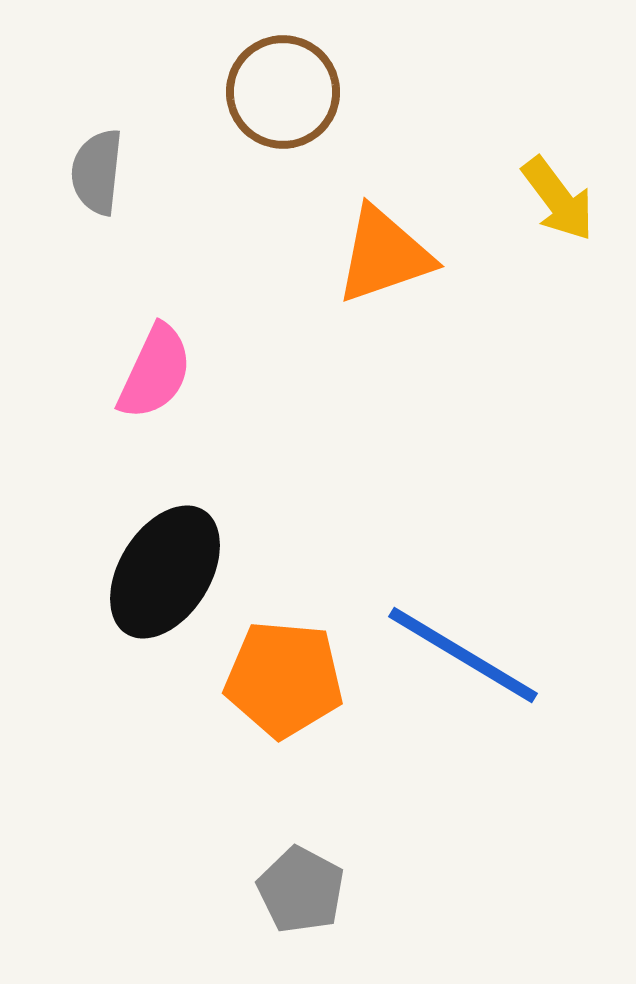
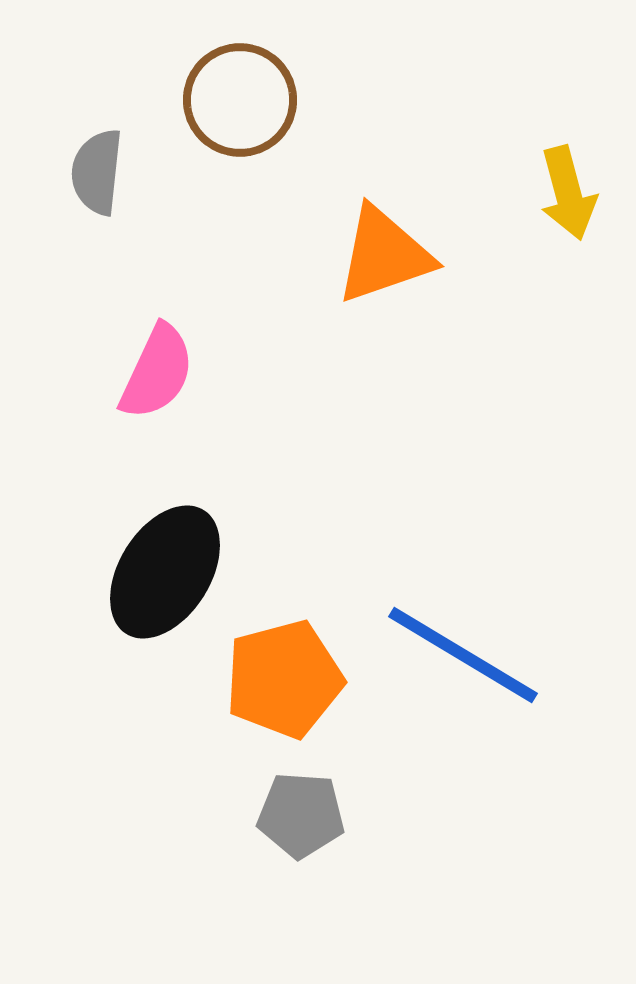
brown circle: moved 43 px left, 8 px down
yellow arrow: moved 10 px right, 6 px up; rotated 22 degrees clockwise
pink semicircle: moved 2 px right
orange pentagon: rotated 20 degrees counterclockwise
gray pentagon: moved 75 px up; rotated 24 degrees counterclockwise
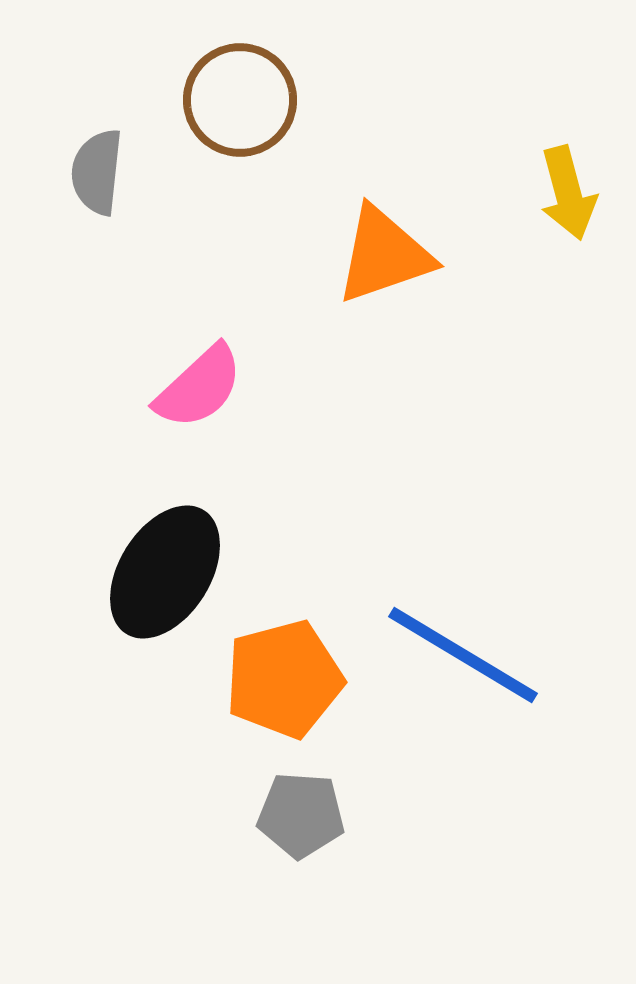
pink semicircle: moved 42 px right, 15 px down; rotated 22 degrees clockwise
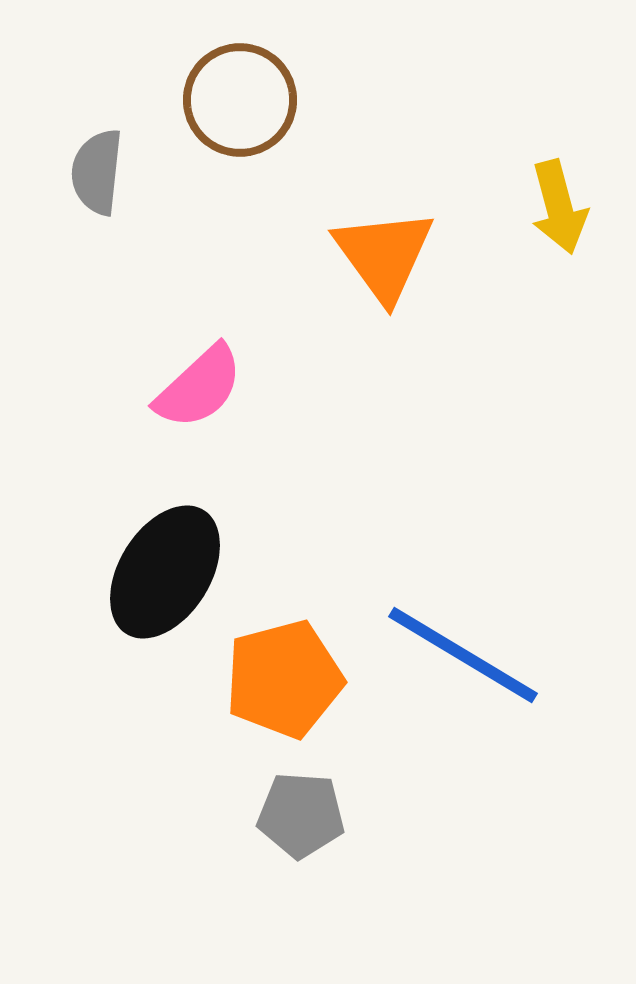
yellow arrow: moved 9 px left, 14 px down
orange triangle: rotated 47 degrees counterclockwise
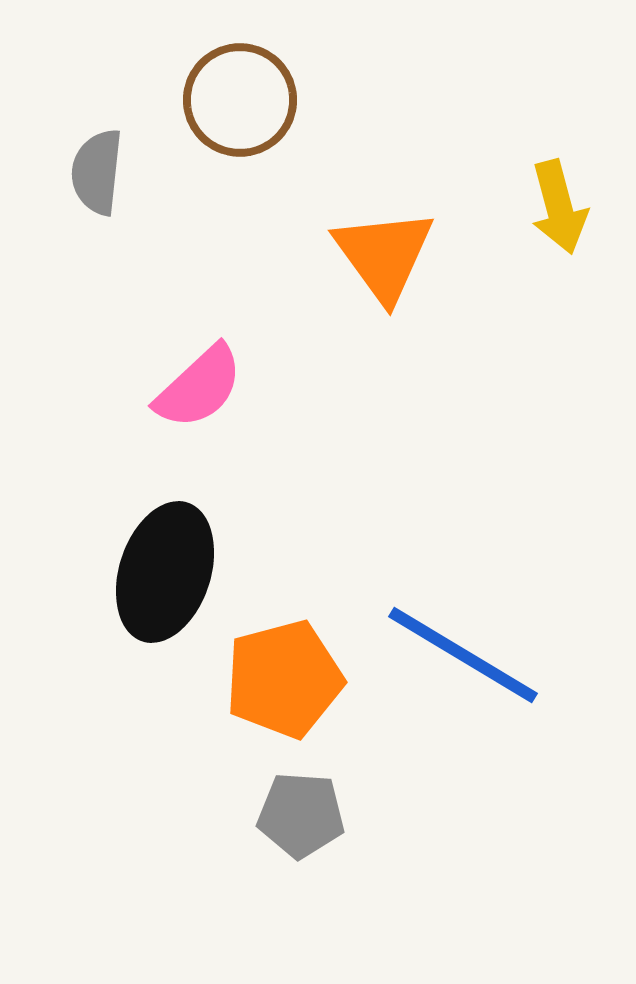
black ellipse: rotated 14 degrees counterclockwise
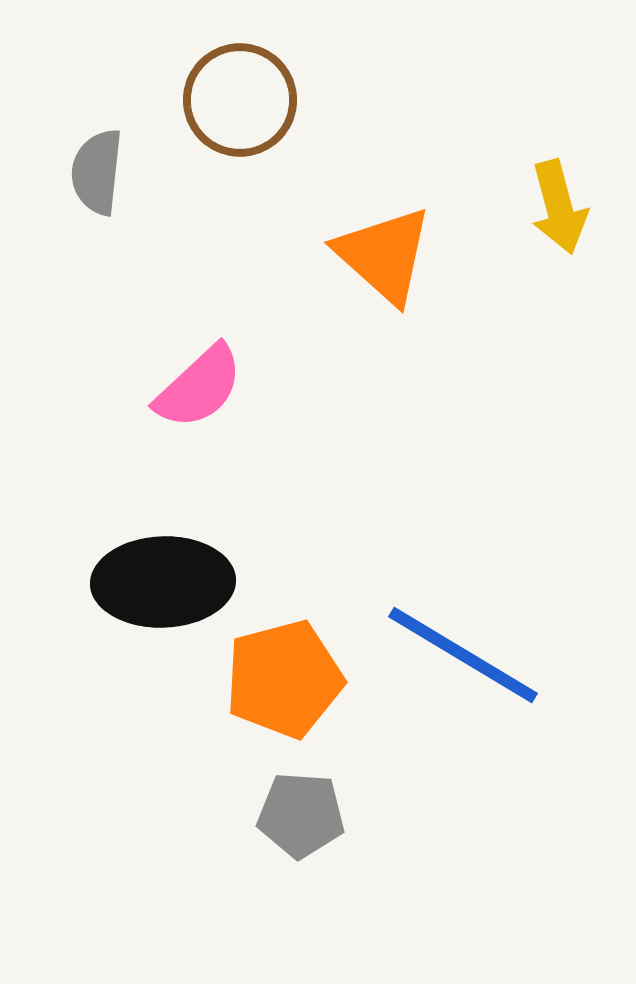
orange triangle: rotated 12 degrees counterclockwise
black ellipse: moved 2 px left, 10 px down; rotated 70 degrees clockwise
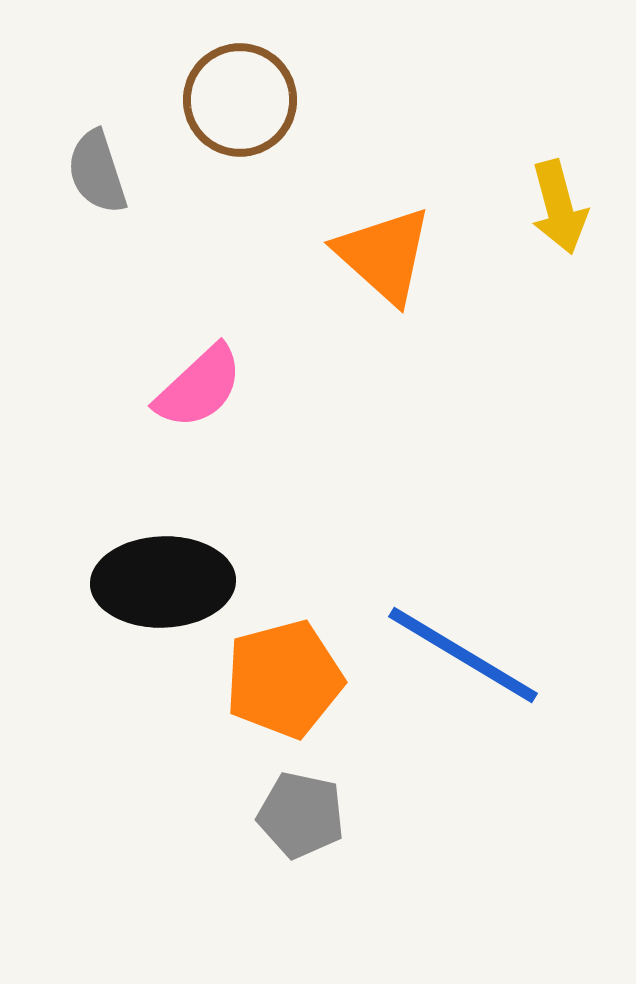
gray semicircle: rotated 24 degrees counterclockwise
gray pentagon: rotated 8 degrees clockwise
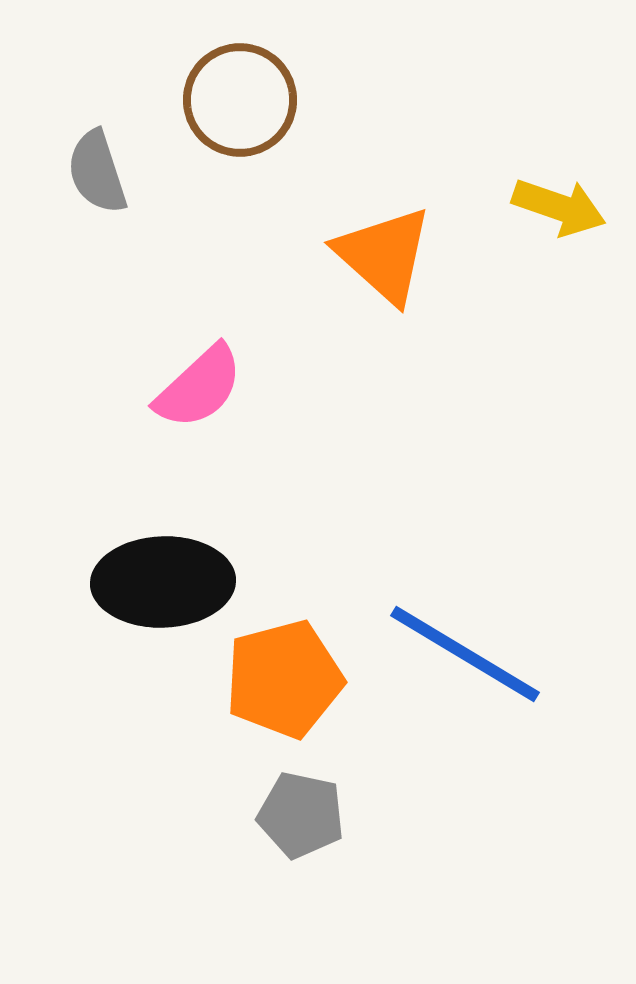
yellow arrow: rotated 56 degrees counterclockwise
blue line: moved 2 px right, 1 px up
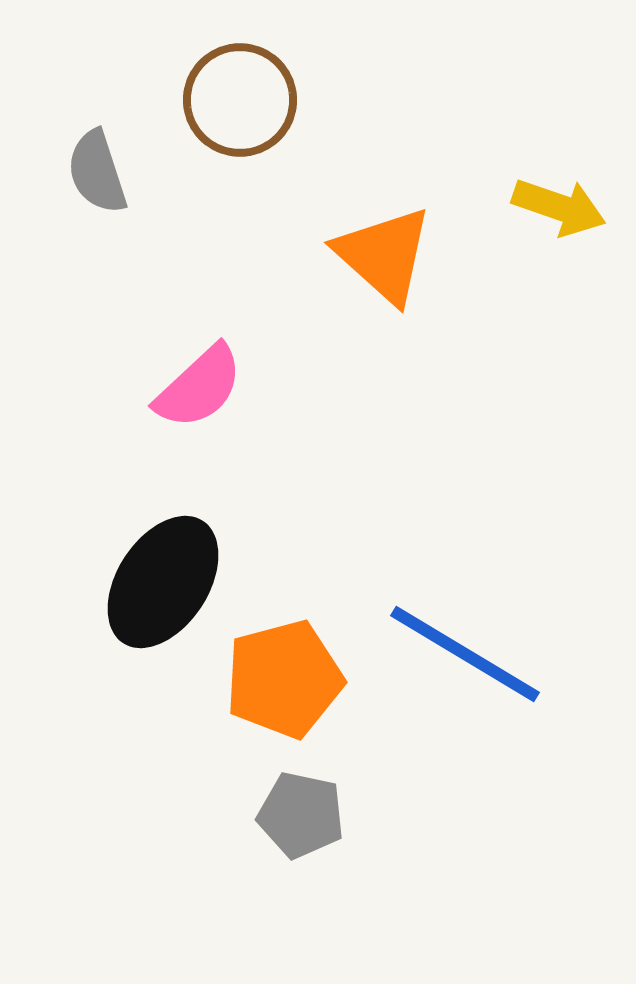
black ellipse: rotated 55 degrees counterclockwise
